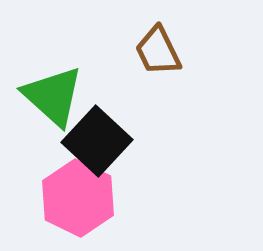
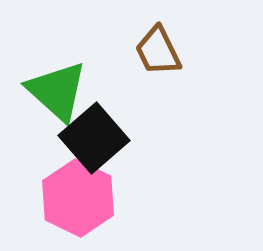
green triangle: moved 4 px right, 5 px up
black square: moved 3 px left, 3 px up; rotated 6 degrees clockwise
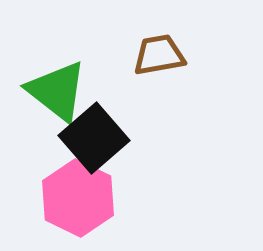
brown trapezoid: moved 1 px right, 4 px down; rotated 106 degrees clockwise
green triangle: rotated 4 degrees counterclockwise
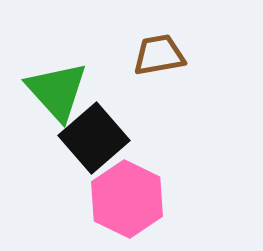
green triangle: rotated 10 degrees clockwise
pink hexagon: moved 49 px right, 1 px down
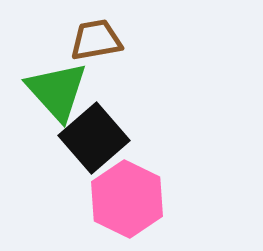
brown trapezoid: moved 63 px left, 15 px up
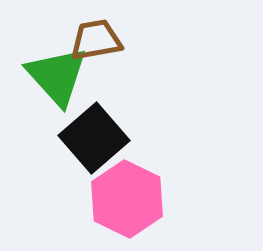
green triangle: moved 15 px up
